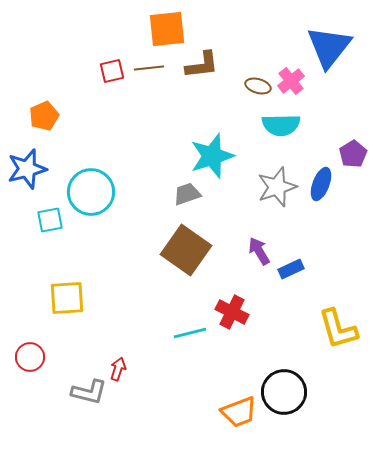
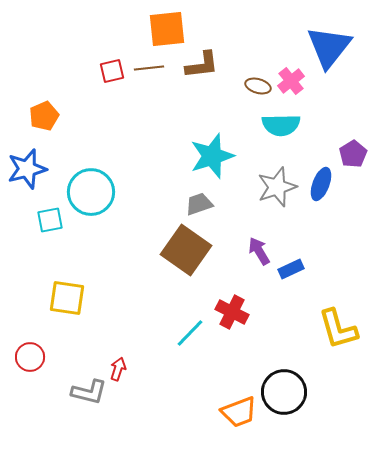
gray trapezoid: moved 12 px right, 10 px down
yellow square: rotated 12 degrees clockwise
cyan line: rotated 32 degrees counterclockwise
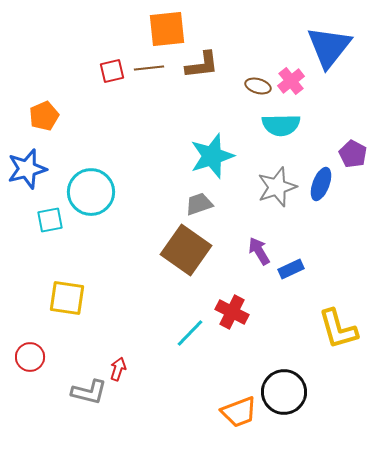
purple pentagon: rotated 12 degrees counterclockwise
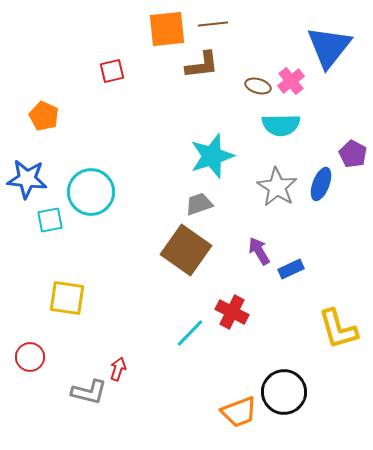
brown line: moved 64 px right, 44 px up
orange pentagon: rotated 24 degrees counterclockwise
blue star: moved 10 px down; rotated 21 degrees clockwise
gray star: rotated 21 degrees counterclockwise
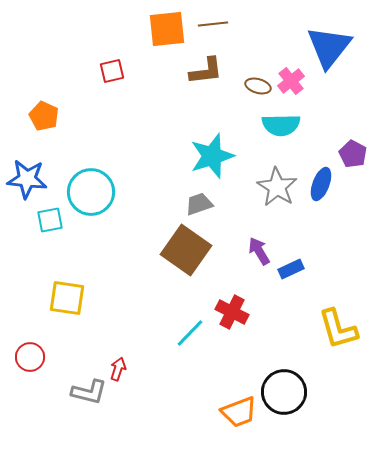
brown L-shape: moved 4 px right, 6 px down
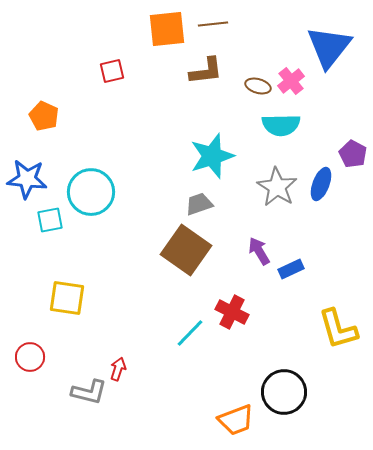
orange trapezoid: moved 3 px left, 8 px down
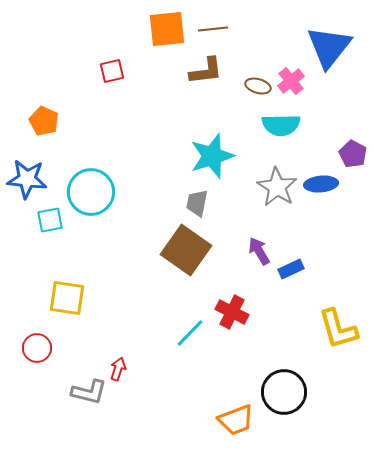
brown line: moved 5 px down
orange pentagon: moved 5 px down
blue ellipse: rotated 64 degrees clockwise
gray trapezoid: moved 2 px left, 1 px up; rotated 60 degrees counterclockwise
red circle: moved 7 px right, 9 px up
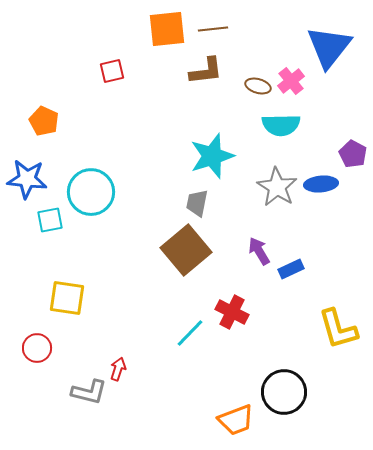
brown square: rotated 15 degrees clockwise
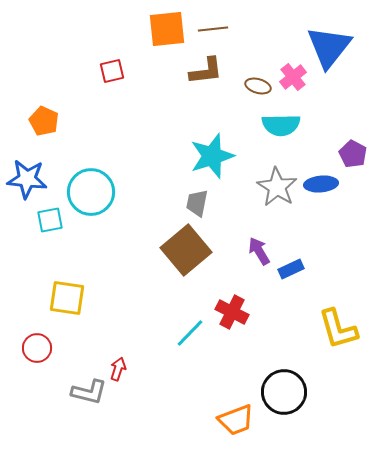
pink cross: moved 2 px right, 4 px up
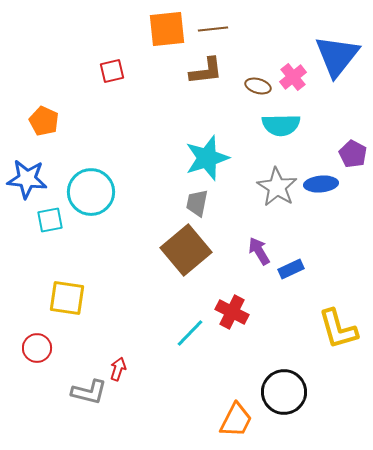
blue triangle: moved 8 px right, 9 px down
cyan star: moved 5 px left, 2 px down
orange trapezoid: rotated 42 degrees counterclockwise
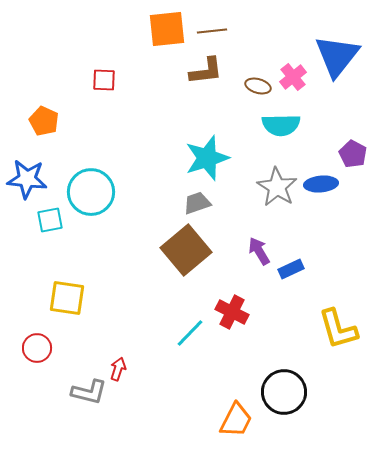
brown line: moved 1 px left, 2 px down
red square: moved 8 px left, 9 px down; rotated 15 degrees clockwise
gray trapezoid: rotated 60 degrees clockwise
